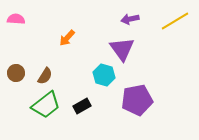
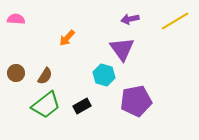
purple pentagon: moved 1 px left, 1 px down
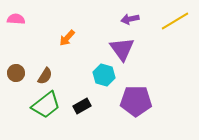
purple pentagon: rotated 12 degrees clockwise
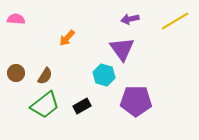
green trapezoid: moved 1 px left
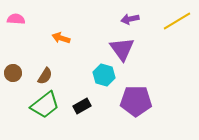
yellow line: moved 2 px right
orange arrow: moved 6 px left; rotated 66 degrees clockwise
brown circle: moved 3 px left
